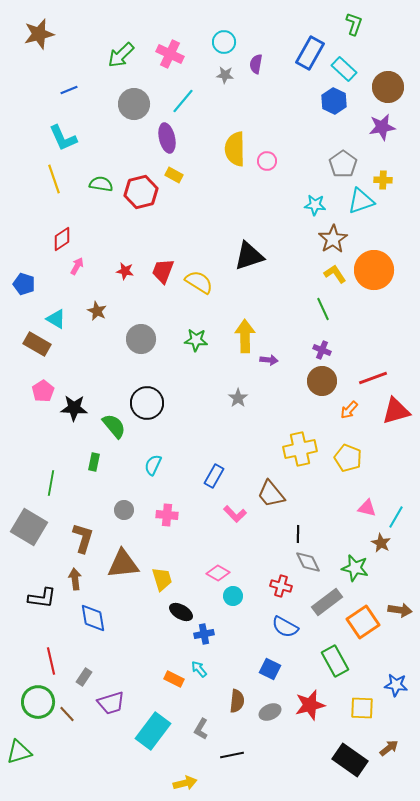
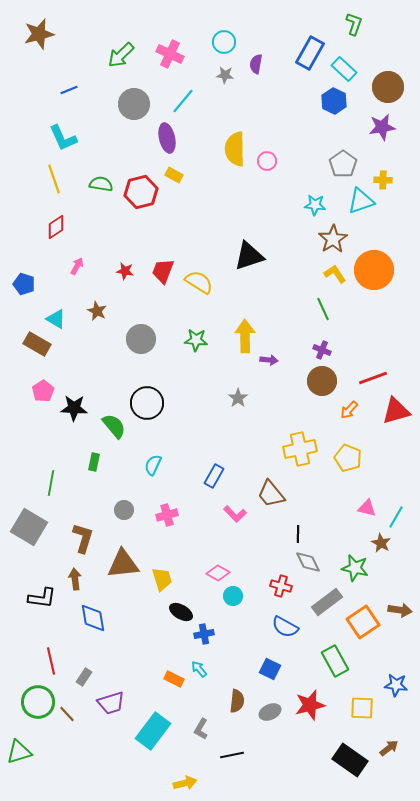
red diamond at (62, 239): moved 6 px left, 12 px up
pink cross at (167, 515): rotated 20 degrees counterclockwise
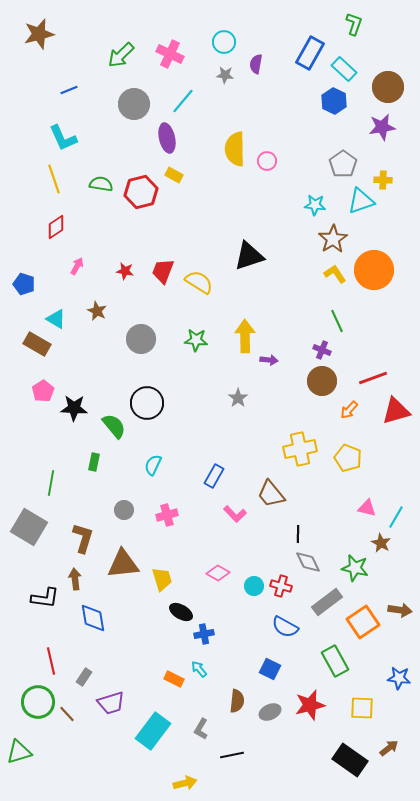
green line at (323, 309): moved 14 px right, 12 px down
cyan circle at (233, 596): moved 21 px right, 10 px up
black L-shape at (42, 598): moved 3 px right
blue star at (396, 685): moved 3 px right, 7 px up
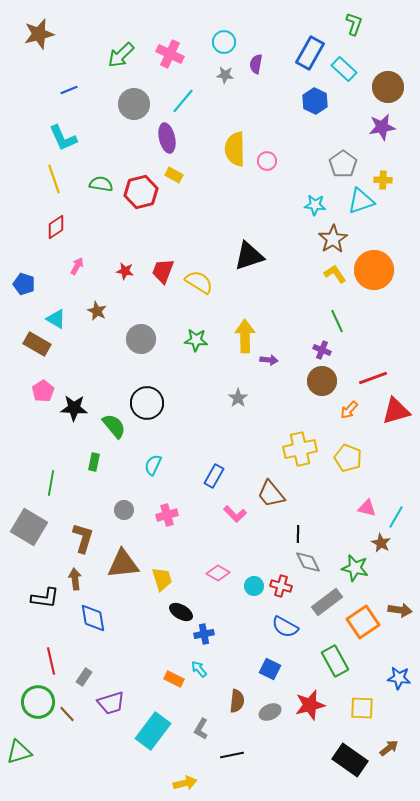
blue hexagon at (334, 101): moved 19 px left
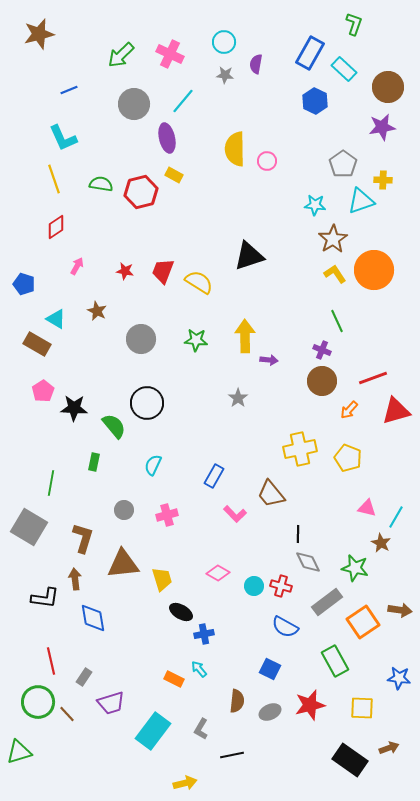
brown arrow at (389, 748): rotated 18 degrees clockwise
